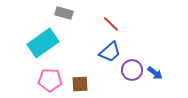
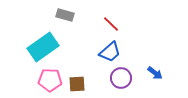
gray rectangle: moved 1 px right, 2 px down
cyan rectangle: moved 4 px down
purple circle: moved 11 px left, 8 px down
brown square: moved 3 px left
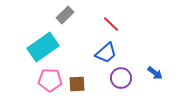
gray rectangle: rotated 60 degrees counterclockwise
blue trapezoid: moved 4 px left, 1 px down
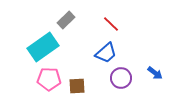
gray rectangle: moved 1 px right, 5 px down
pink pentagon: moved 1 px left, 1 px up
brown square: moved 2 px down
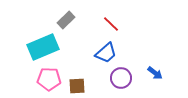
cyan rectangle: rotated 12 degrees clockwise
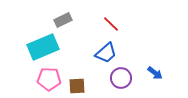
gray rectangle: moved 3 px left; rotated 18 degrees clockwise
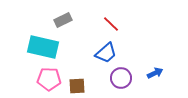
cyan rectangle: rotated 36 degrees clockwise
blue arrow: rotated 63 degrees counterclockwise
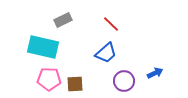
purple circle: moved 3 px right, 3 px down
brown square: moved 2 px left, 2 px up
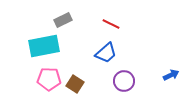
red line: rotated 18 degrees counterclockwise
cyan rectangle: moved 1 px right, 1 px up; rotated 24 degrees counterclockwise
blue arrow: moved 16 px right, 2 px down
brown square: rotated 36 degrees clockwise
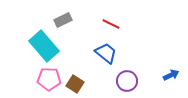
cyan rectangle: rotated 60 degrees clockwise
blue trapezoid: rotated 100 degrees counterclockwise
purple circle: moved 3 px right
